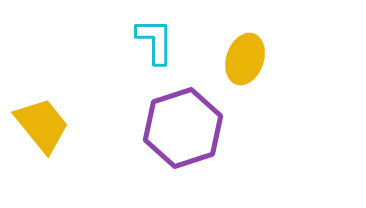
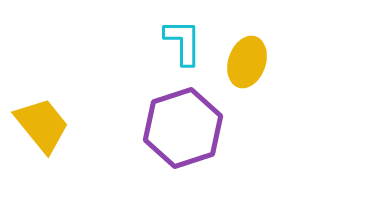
cyan L-shape: moved 28 px right, 1 px down
yellow ellipse: moved 2 px right, 3 px down
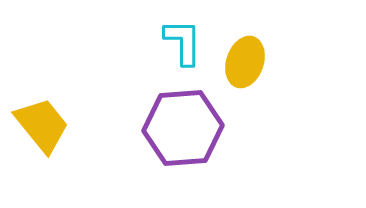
yellow ellipse: moved 2 px left
purple hexagon: rotated 14 degrees clockwise
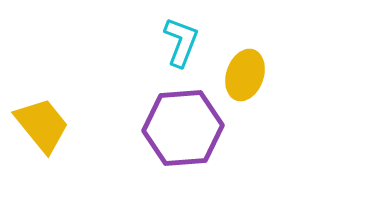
cyan L-shape: moved 2 px left; rotated 21 degrees clockwise
yellow ellipse: moved 13 px down
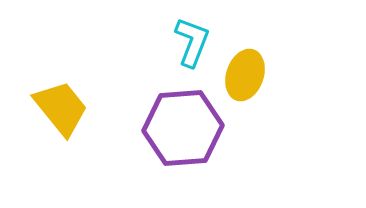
cyan L-shape: moved 11 px right
yellow trapezoid: moved 19 px right, 17 px up
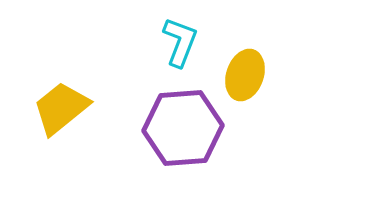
cyan L-shape: moved 12 px left
yellow trapezoid: rotated 90 degrees counterclockwise
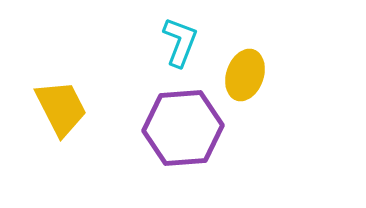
yellow trapezoid: rotated 102 degrees clockwise
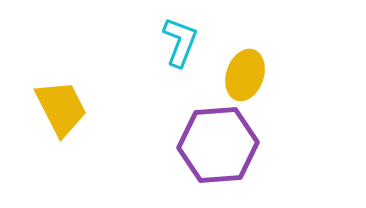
purple hexagon: moved 35 px right, 17 px down
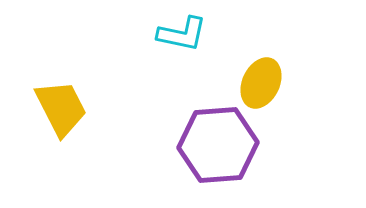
cyan L-shape: moved 2 px right, 8 px up; rotated 81 degrees clockwise
yellow ellipse: moved 16 px right, 8 px down; rotated 6 degrees clockwise
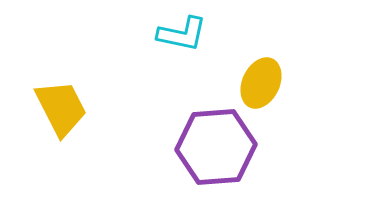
purple hexagon: moved 2 px left, 2 px down
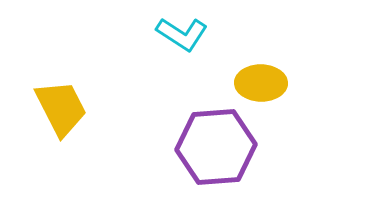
cyan L-shape: rotated 21 degrees clockwise
yellow ellipse: rotated 66 degrees clockwise
